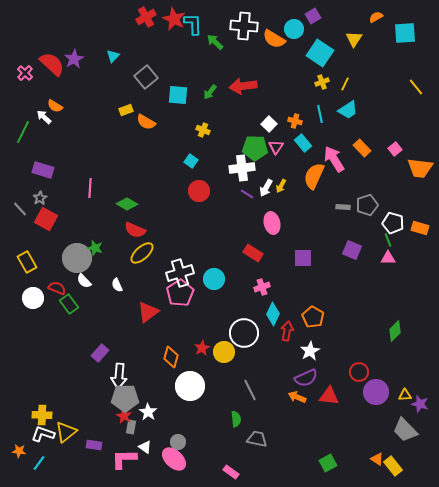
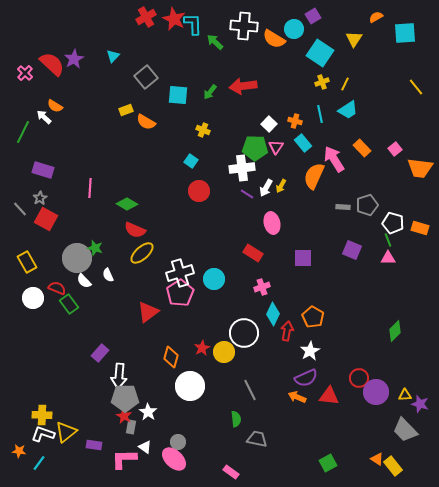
white semicircle at (117, 285): moved 9 px left, 10 px up
red circle at (359, 372): moved 6 px down
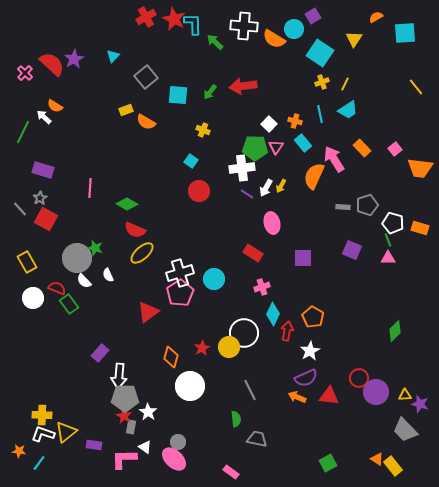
yellow circle at (224, 352): moved 5 px right, 5 px up
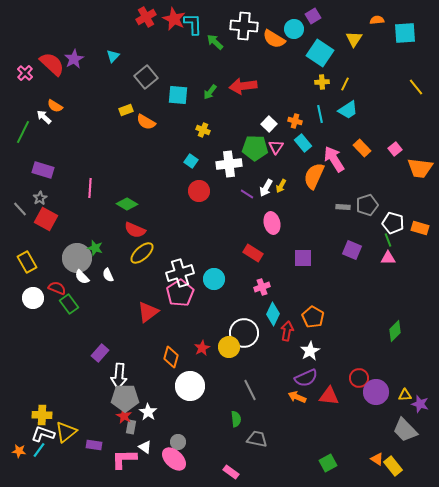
orange semicircle at (376, 17): moved 1 px right, 3 px down; rotated 24 degrees clockwise
yellow cross at (322, 82): rotated 16 degrees clockwise
white cross at (242, 168): moved 13 px left, 4 px up
white semicircle at (84, 281): moved 2 px left, 4 px up
cyan line at (39, 463): moved 13 px up
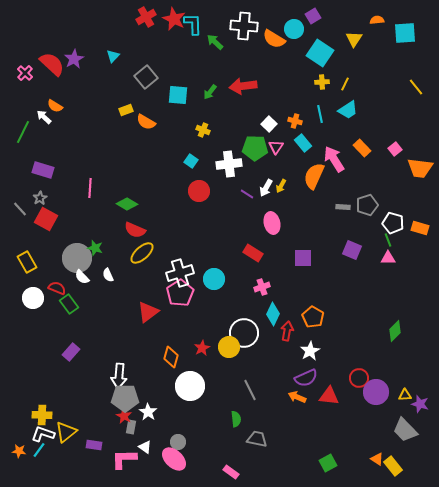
purple rectangle at (100, 353): moved 29 px left, 1 px up
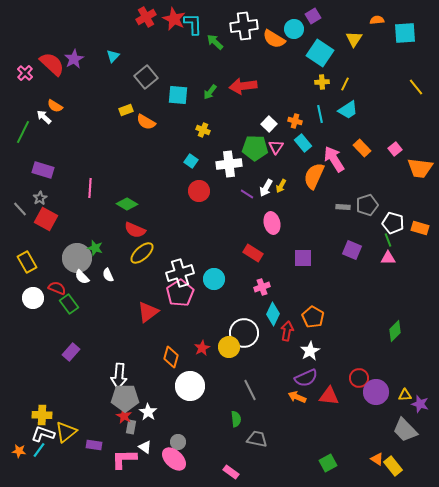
white cross at (244, 26): rotated 12 degrees counterclockwise
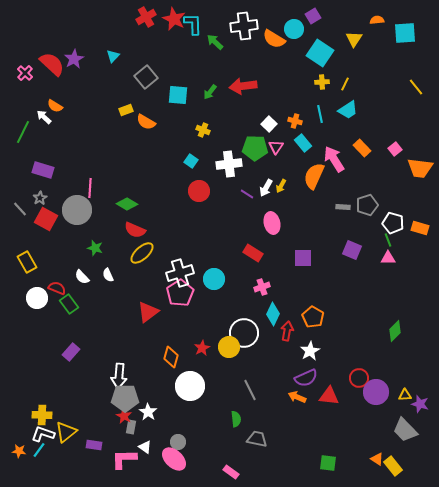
gray circle at (77, 258): moved 48 px up
white circle at (33, 298): moved 4 px right
green square at (328, 463): rotated 36 degrees clockwise
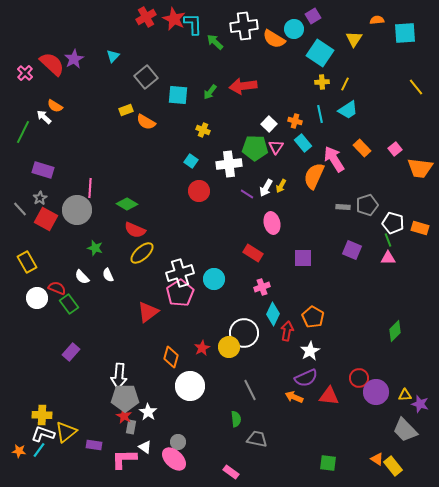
orange arrow at (297, 397): moved 3 px left
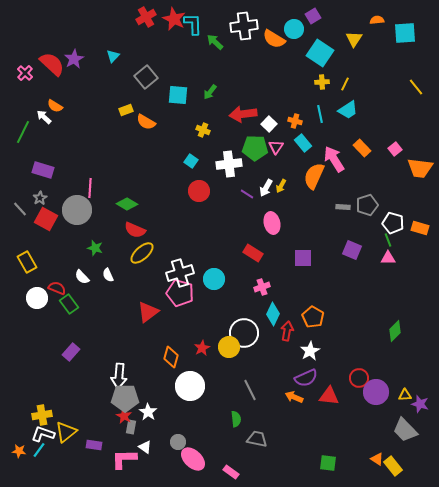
red arrow at (243, 86): moved 28 px down
pink pentagon at (180, 293): rotated 24 degrees counterclockwise
yellow cross at (42, 415): rotated 12 degrees counterclockwise
pink ellipse at (174, 459): moved 19 px right
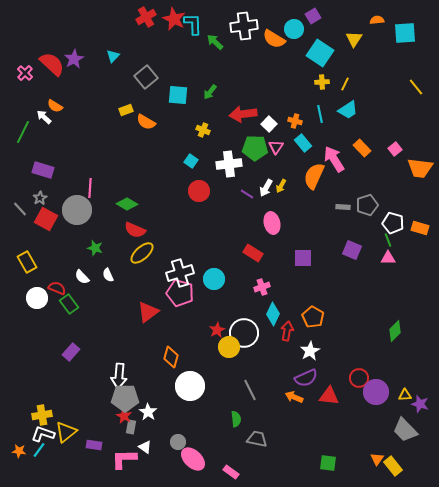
red star at (202, 348): moved 15 px right, 18 px up
orange triangle at (377, 459): rotated 32 degrees clockwise
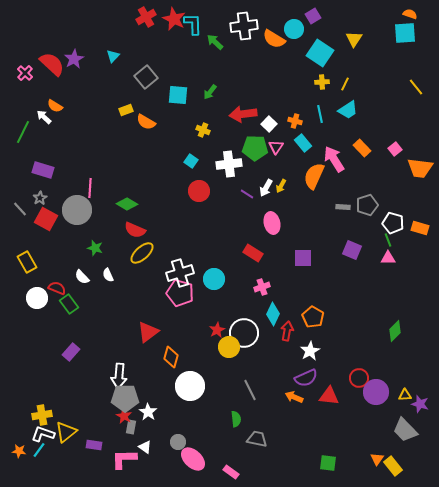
orange semicircle at (377, 20): moved 33 px right, 6 px up; rotated 24 degrees clockwise
red triangle at (148, 312): moved 20 px down
